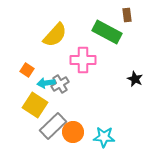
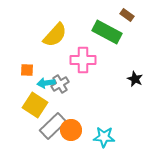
brown rectangle: rotated 48 degrees counterclockwise
orange square: rotated 32 degrees counterclockwise
orange circle: moved 2 px left, 2 px up
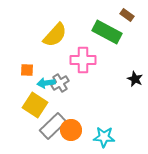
gray cross: moved 1 px up
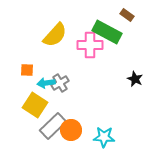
pink cross: moved 7 px right, 15 px up
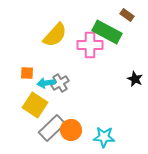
orange square: moved 3 px down
gray rectangle: moved 1 px left, 2 px down
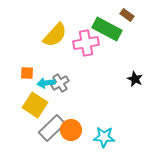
green rectangle: moved 3 px up
pink cross: moved 4 px left, 2 px up; rotated 10 degrees counterclockwise
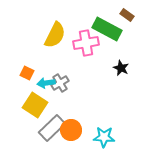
yellow semicircle: rotated 16 degrees counterclockwise
orange square: rotated 24 degrees clockwise
black star: moved 14 px left, 11 px up
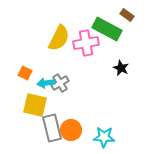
yellow semicircle: moved 4 px right, 3 px down
orange square: moved 2 px left
yellow square: rotated 20 degrees counterclockwise
gray rectangle: rotated 60 degrees counterclockwise
